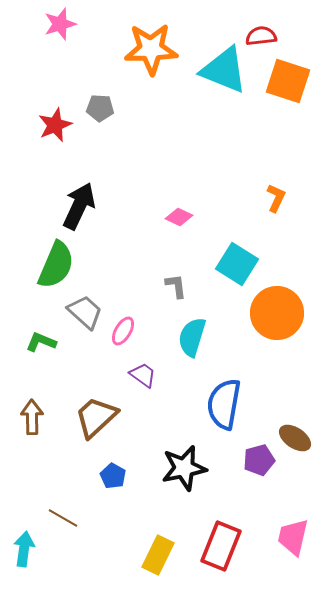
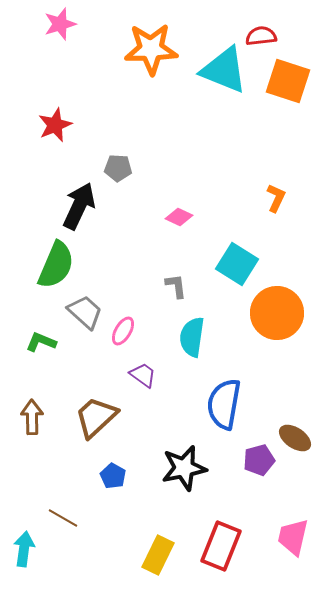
gray pentagon: moved 18 px right, 60 px down
cyan semicircle: rotated 9 degrees counterclockwise
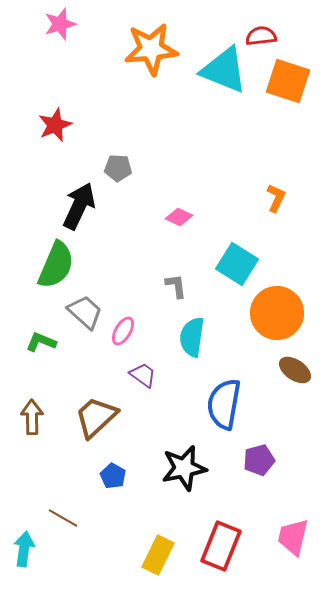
orange star: rotated 4 degrees counterclockwise
brown ellipse: moved 68 px up
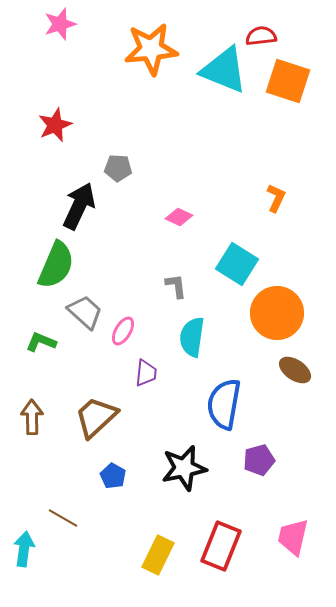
purple trapezoid: moved 3 px right, 2 px up; rotated 60 degrees clockwise
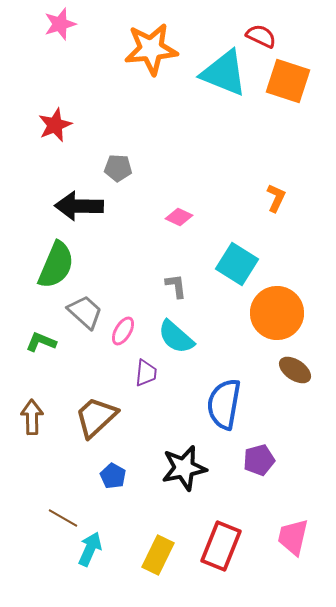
red semicircle: rotated 32 degrees clockwise
cyan triangle: moved 3 px down
black arrow: rotated 114 degrees counterclockwise
cyan semicircle: moved 16 px left; rotated 57 degrees counterclockwise
cyan arrow: moved 66 px right; rotated 16 degrees clockwise
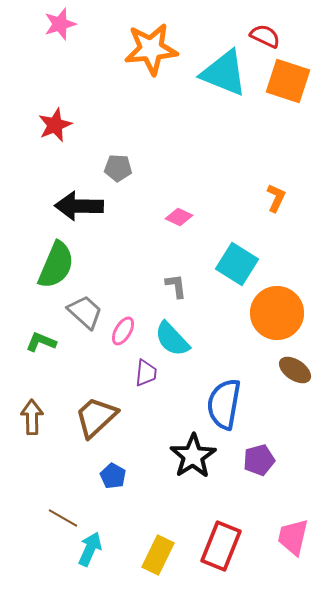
red semicircle: moved 4 px right
cyan semicircle: moved 4 px left, 2 px down; rotated 6 degrees clockwise
black star: moved 9 px right, 12 px up; rotated 21 degrees counterclockwise
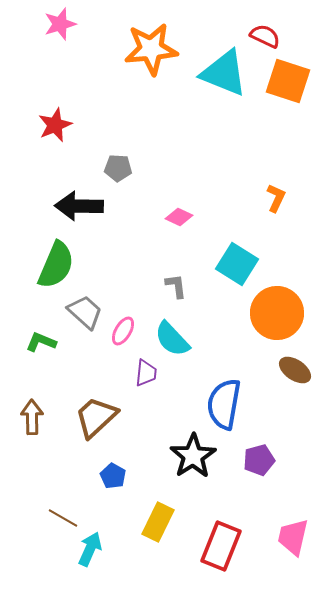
yellow rectangle: moved 33 px up
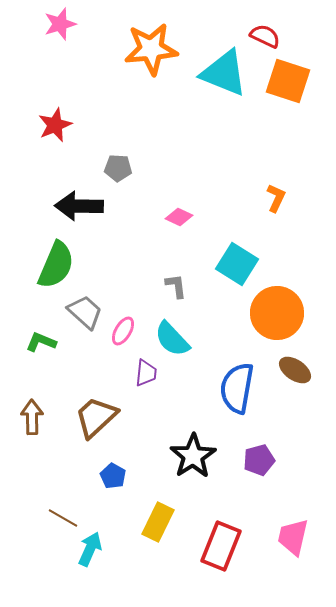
blue semicircle: moved 13 px right, 16 px up
